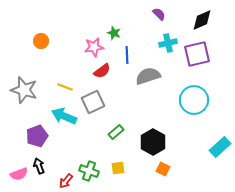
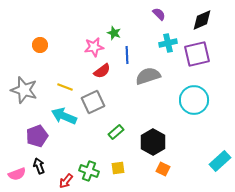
orange circle: moved 1 px left, 4 px down
cyan rectangle: moved 14 px down
pink semicircle: moved 2 px left
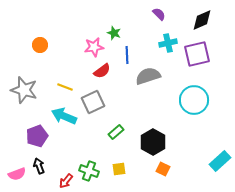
yellow square: moved 1 px right, 1 px down
